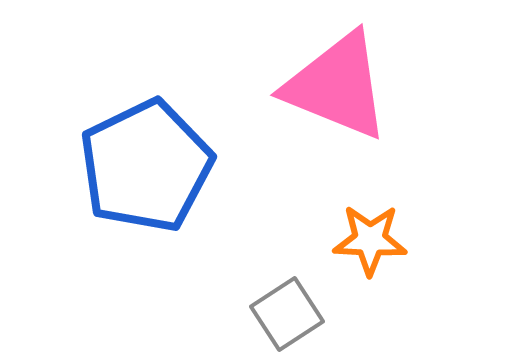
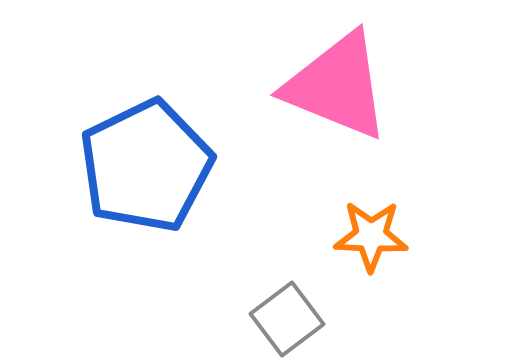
orange star: moved 1 px right, 4 px up
gray square: moved 5 px down; rotated 4 degrees counterclockwise
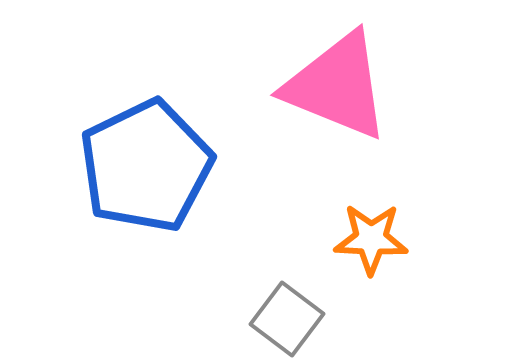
orange star: moved 3 px down
gray square: rotated 16 degrees counterclockwise
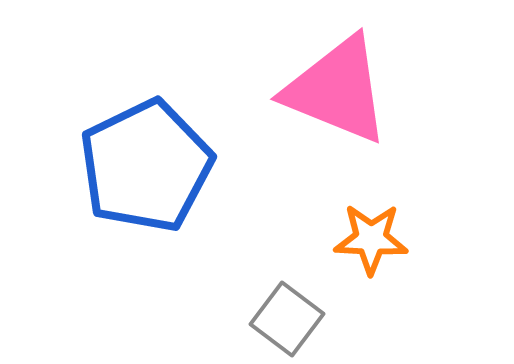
pink triangle: moved 4 px down
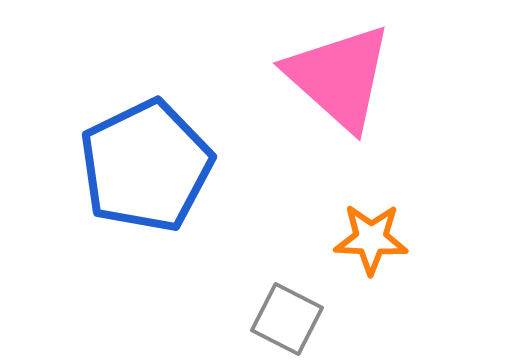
pink triangle: moved 2 px right, 13 px up; rotated 20 degrees clockwise
gray square: rotated 10 degrees counterclockwise
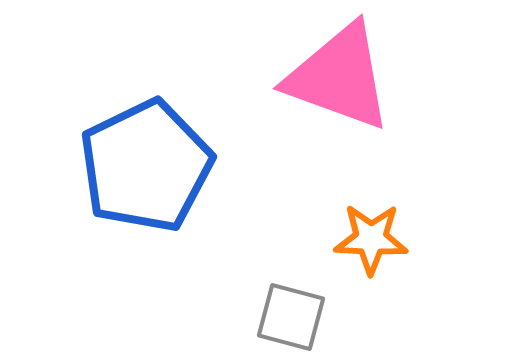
pink triangle: rotated 22 degrees counterclockwise
gray square: moved 4 px right, 2 px up; rotated 12 degrees counterclockwise
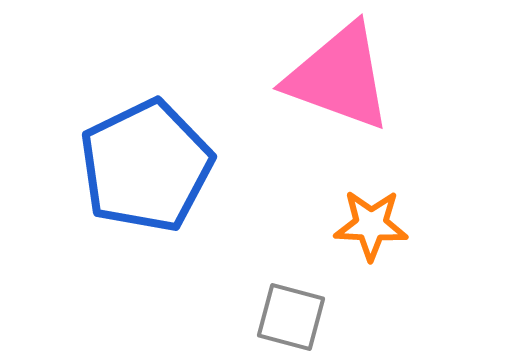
orange star: moved 14 px up
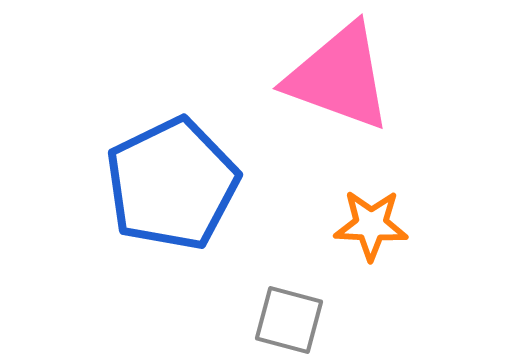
blue pentagon: moved 26 px right, 18 px down
gray square: moved 2 px left, 3 px down
